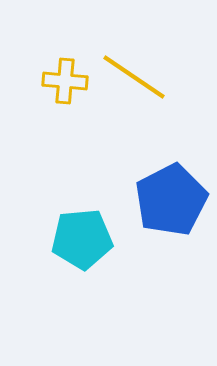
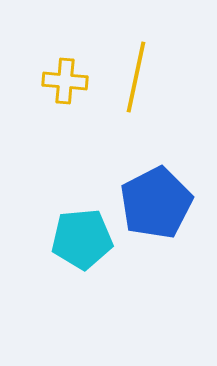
yellow line: moved 2 px right; rotated 68 degrees clockwise
blue pentagon: moved 15 px left, 3 px down
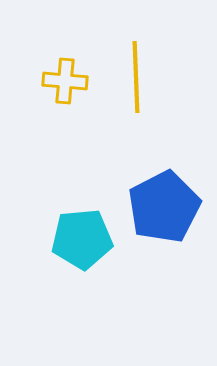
yellow line: rotated 14 degrees counterclockwise
blue pentagon: moved 8 px right, 4 px down
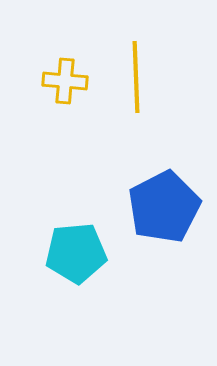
cyan pentagon: moved 6 px left, 14 px down
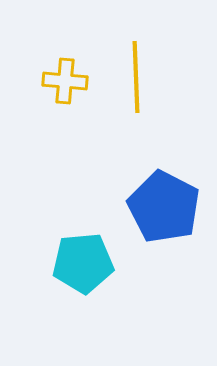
blue pentagon: rotated 18 degrees counterclockwise
cyan pentagon: moved 7 px right, 10 px down
